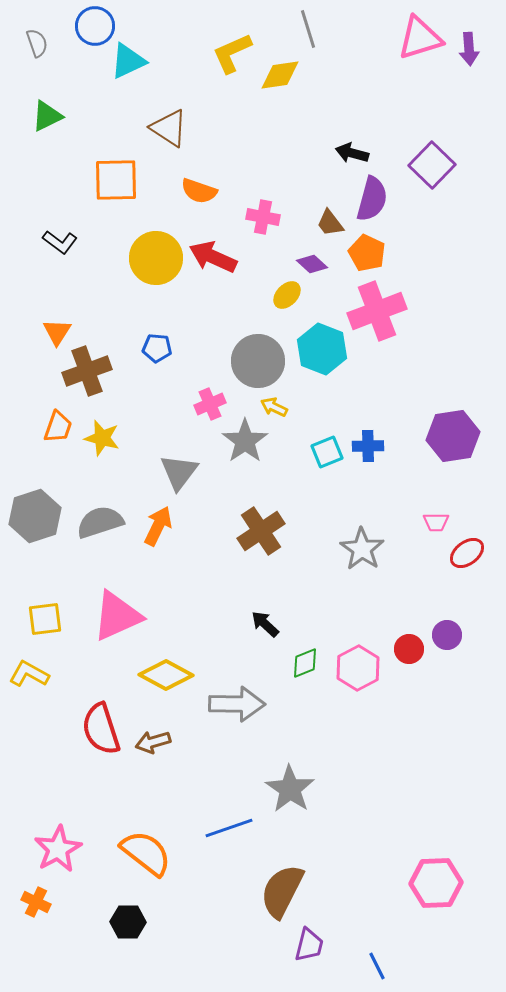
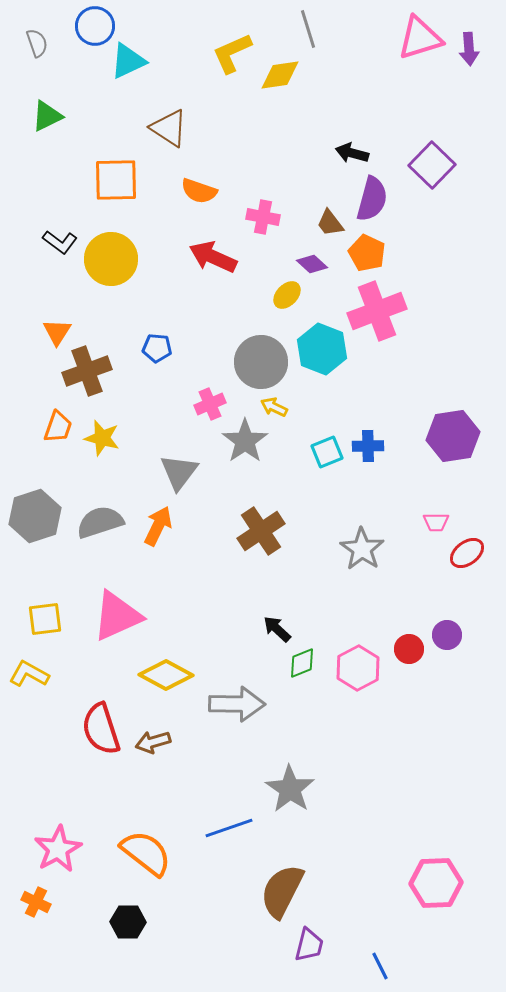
yellow circle at (156, 258): moved 45 px left, 1 px down
gray circle at (258, 361): moved 3 px right, 1 px down
black arrow at (265, 624): moved 12 px right, 5 px down
green diamond at (305, 663): moved 3 px left
blue line at (377, 966): moved 3 px right
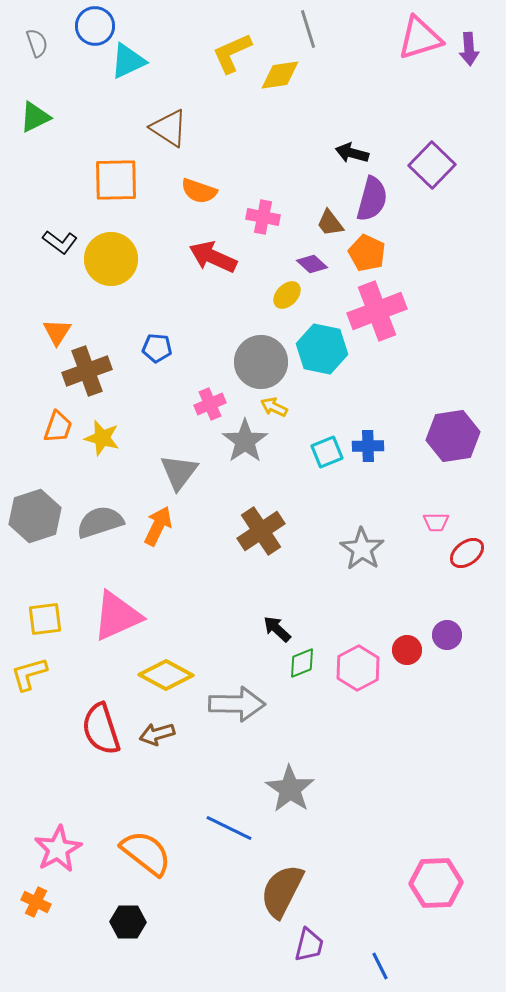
green triangle at (47, 116): moved 12 px left, 1 px down
cyan hexagon at (322, 349): rotated 9 degrees counterclockwise
red circle at (409, 649): moved 2 px left, 1 px down
yellow L-shape at (29, 674): rotated 45 degrees counterclockwise
brown arrow at (153, 742): moved 4 px right, 8 px up
blue line at (229, 828): rotated 45 degrees clockwise
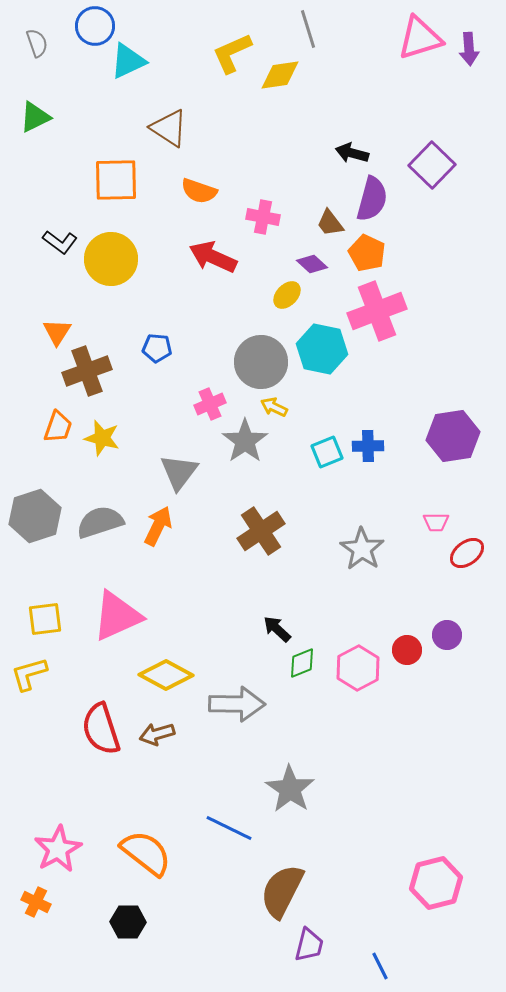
pink hexagon at (436, 883): rotated 12 degrees counterclockwise
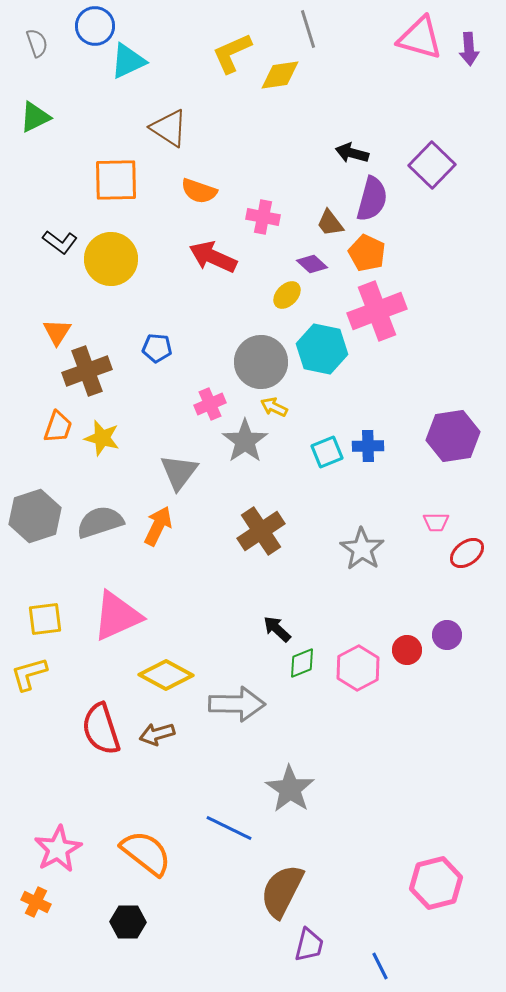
pink triangle at (420, 38): rotated 33 degrees clockwise
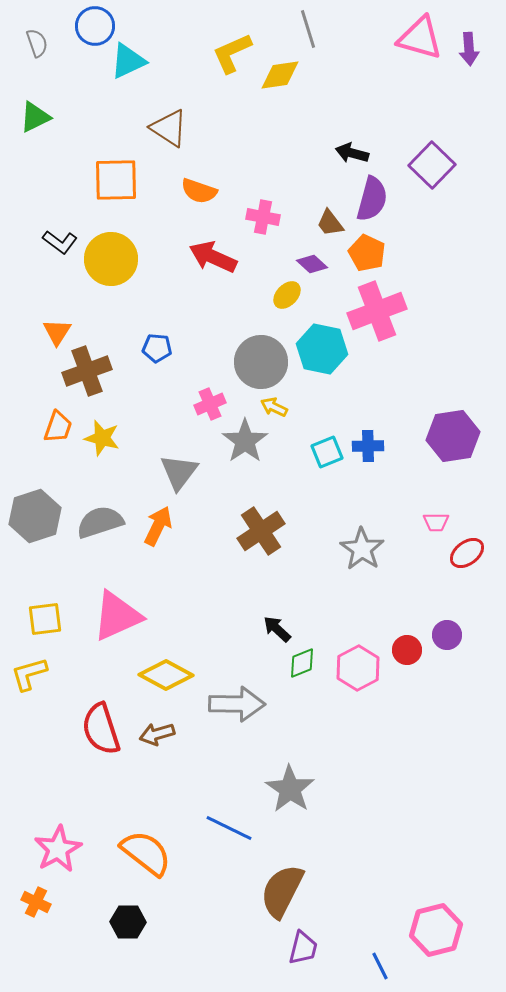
pink hexagon at (436, 883): moved 47 px down
purple trapezoid at (309, 945): moved 6 px left, 3 px down
